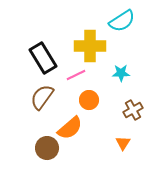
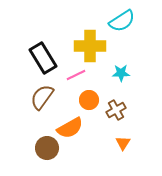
brown cross: moved 17 px left
orange semicircle: rotated 12 degrees clockwise
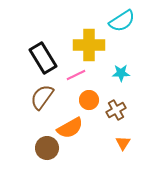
yellow cross: moved 1 px left, 1 px up
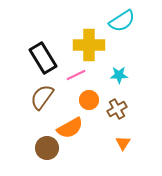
cyan star: moved 2 px left, 2 px down
brown cross: moved 1 px right, 1 px up
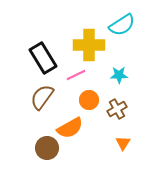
cyan semicircle: moved 4 px down
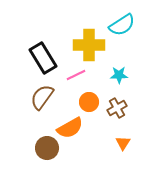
orange circle: moved 2 px down
brown cross: moved 1 px up
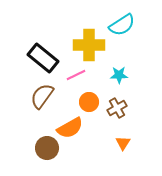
black rectangle: rotated 20 degrees counterclockwise
brown semicircle: moved 1 px up
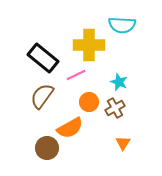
cyan semicircle: rotated 36 degrees clockwise
cyan star: moved 7 px down; rotated 24 degrees clockwise
brown cross: moved 2 px left
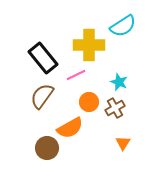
cyan semicircle: moved 1 px right, 1 px down; rotated 36 degrees counterclockwise
black rectangle: rotated 12 degrees clockwise
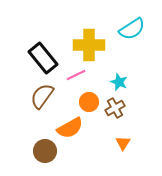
cyan semicircle: moved 9 px right, 3 px down
brown circle: moved 2 px left, 3 px down
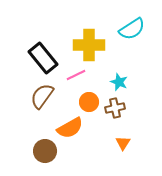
brown cross: rotated 18 degrees clockwise
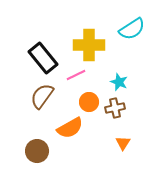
brown circle: moved 8 px left
